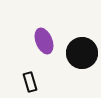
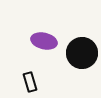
purple ellipse: rotated 55 degrees counterclockwise
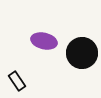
black rectangle: moved 13 px left, 1 px up; rotated 18 degrees counterclockwise
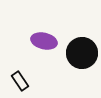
black rectangle: moved 3 px right
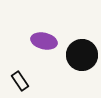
black circle: moved 2 px down
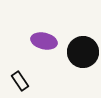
black circle: moved 1 px right, 3 px up
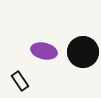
purple ellipse: moved 10 px down
